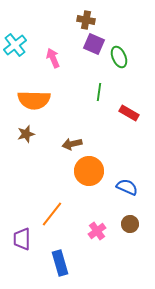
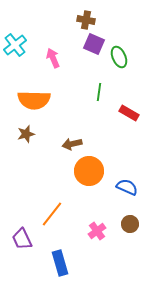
purple trapezoid: rotated 25 degrees counterclockwise
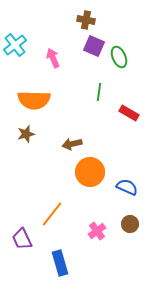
purple square: moved 2 px down
orange circle: moved 1 px right, 1 px down
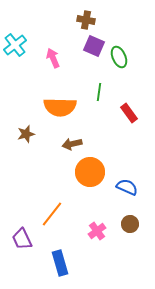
orange semicircle: moved 26 px right, 7 px down
red rectangle: rotated 24 degrees clockwise
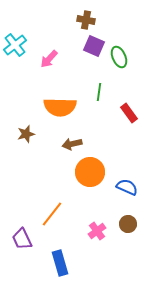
pink arrow: moved 4 px left, 1 px down; rotated 114 degrees counterclockwise
brown circle: moved 2 px left
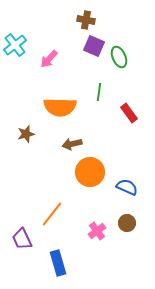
brown circle: moved 1 px left, 1 px up
blue rectangle: moved 2 px left
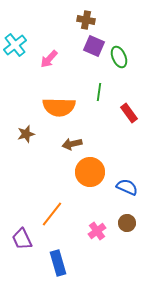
orange semicircle: moved 1 px left
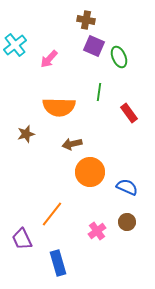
brown circle: moved 1 px up
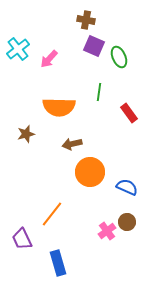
cyan cross: moved 3 px right, 4 px down
pink cross: moved 10 px right
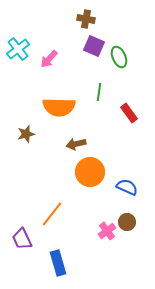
brown cross: moved 1 px up
brown arrow: moved 4 px right
